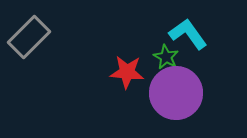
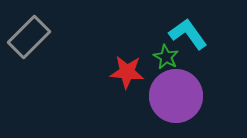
purple circle: moved 3 px down
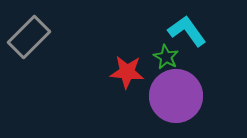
cyan L-shape: moved 1 px left, 3 px up
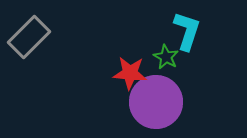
cyan L-shape: rotated 54 degrees clockwise
red star: moved 3 px right, 1 px down
purple circle: moved 20 px left, 6 px down
